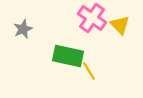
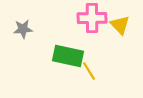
pink cross: rotated 36 degrees counterclockwise
gray star: rotated 18 degrees clockwise
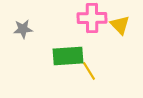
green rectangle: rotated 16 degrees counterclockwise
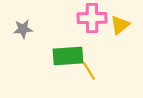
yellow triangle: rotated 35 degrees clockwise
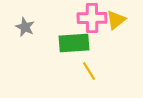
yellow triangle: moved 4 px left, 5 px up
gray star: moved 2 px right, 2 px up; rotated 30 degrees clockwise
green rectangle: moved 6 px right, 13 px up
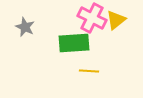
pink cross: rotated 28 degrees clockwise
yellow line: rotated 54 degrees counterclockwise
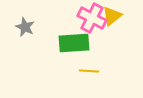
yellow triangle: moved 4 px left, 4 px up
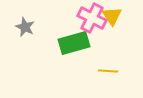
yellow triangle: rotated 25 degrees counterclockwise
green rectangle: rotated 12 degrees counterclockwise
yellow line: moved 19 px right
